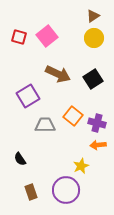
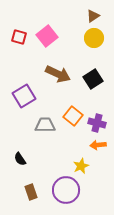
purple square: moved 4 px left
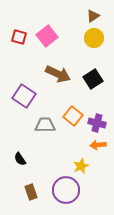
purple square: rotated 25 degrees counterclockwise
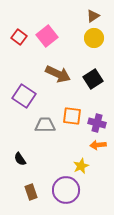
red square: rotated 21 degrees clockwise
orange square: moved 1 px left; rotated 30 degrees counterclockwise
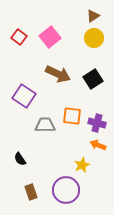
pink square: moved 3 px right, 1 px down
orange arrow: rotated 28 degrees clockwise
yellow star: moved 1 px right, 1 px up
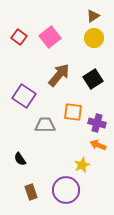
brown arrow: moved 1 px right, 1 px down; rotated 75 degrees counterclockwise
orange square: moved 1 px right, 4 px up
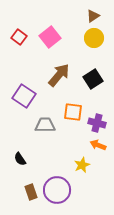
purple circle: moved 9 px left
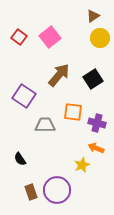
yellow circle: moved 6 px right
orange arrow: moved 2 px left, 3 px down
